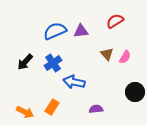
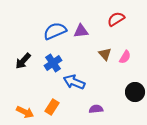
red semicircle: moved 1 px right, 2 px up
brown triangle: moved 2 px left
black arrow: moved 2 px left, 1 px up
blue arrow: rotated 10 degrees clockwise
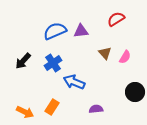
brown triangle: moved 1 px up
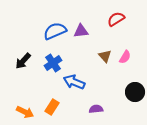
brown triangle: moved 3 px down
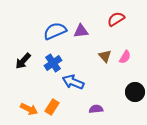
blue arrow: moved 1 px left
orange arrow: moved 4 px right, 3 px up
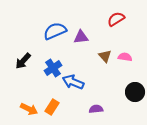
purple triangle: moved 6 px down
pink semicircle: rotated 112 degrees counterclockwise
blue cross: moved 5 px down
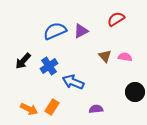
purple triangle: moved 6 px up; rotated 21 degrees counterclockwise
blue cross: moved 4 px left, 2 px up
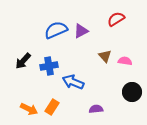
blue semicircle: moved 1 px right, 1 px up
pink semicircle: moved 4 px down
blue cross: rotated 24 degrees clockwise
black circle: moved 3 px left
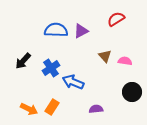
blue semicircle: rotated 25 degrees clockwise
blue cross: moved 2 px right, 2 px down; rotated 24 degrees counterclockwise
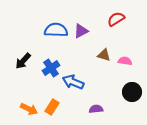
brown triangle: moved 1 px left, 1 px up; rotated 32 degrees counterclockwise
